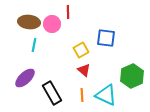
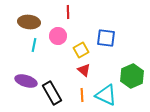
pink circle: moved 6 px right, 12 px down
purple ellipse: moved 1 px right, 3 px down; rotated 60 degrees clockwise
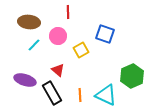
blue square: moved 1 px left, 4 px up; rotated 12 degrees clockwise
cyan line: rotated 32 degrees clockwise
red triangle: moved 26 px left
purple ellipse: moved 1 px left, 1 px up
orange line: moved 2 px left
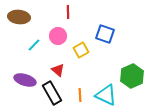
brown ellipse: moved 10 px left, 5 px up
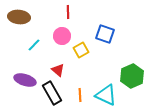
pink circle: moved 4 px right
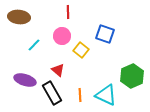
yellow square: rotated 21 degrees counterclockwise
